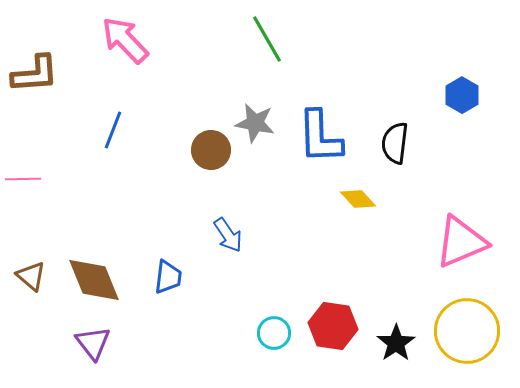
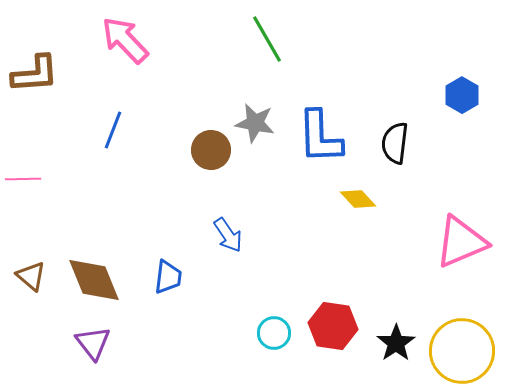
yellow circle: moved 5 px left, 20 px down
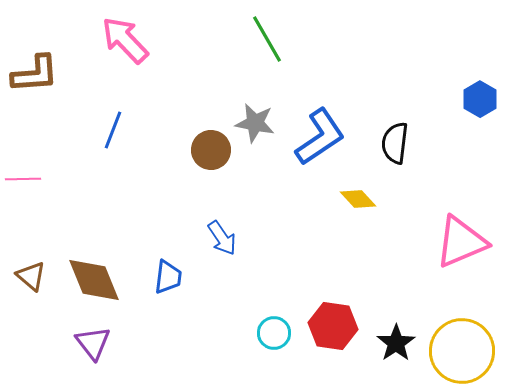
blue hexagon: moved 18 px right, 4 px down
blue L-shape: rotated 122 degrees counterclockwise
blue arrow: moved 6 px left, 3 px down
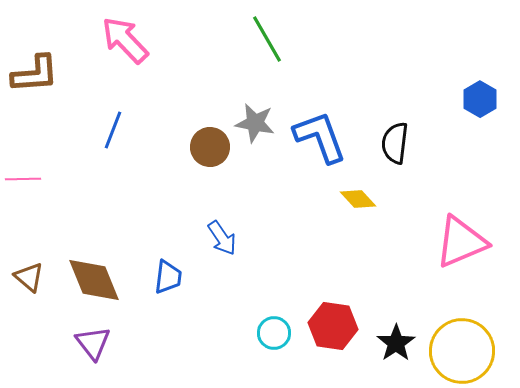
blue L-shape: rotated 76 degrees counterclockwise
brown circle: moved 1 px left, 3 px up
brown triangle: moved 2 px left, 1 px down
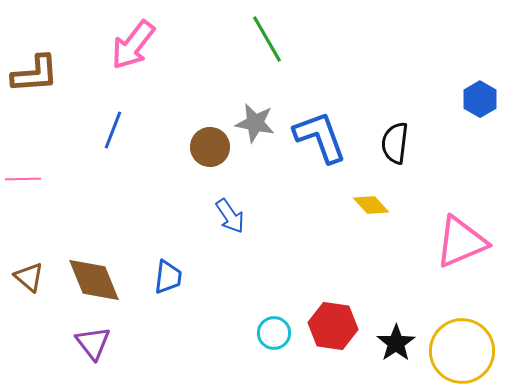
pink arrow: moved 8 px right, 5 px down; rotated 98 degrees counterclockwise
yellow diamond: moved 13 px right, 6 px down
blue arrow: moved 8 px right, 22 px up
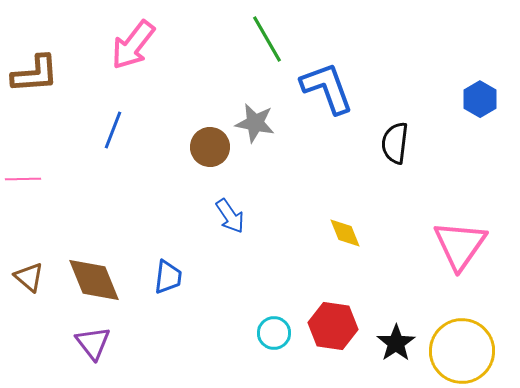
blue L-shape: moved 7 px right, 49 px up
yellow diamond: moved 26 px left, 28 px down; rotated 21 degrees clockwise
pink triangle: moved 1 px left, 3 px down; rotated 32 degrees counterclockwise
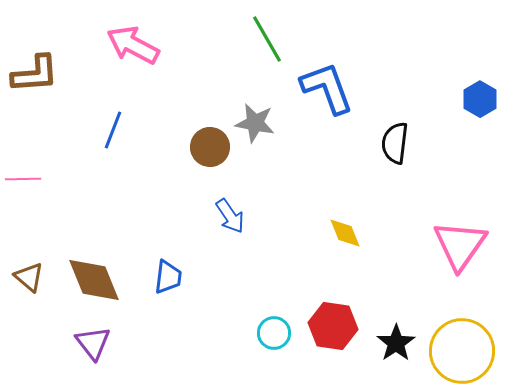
pink arrow: rotated 80 degrees clockwise
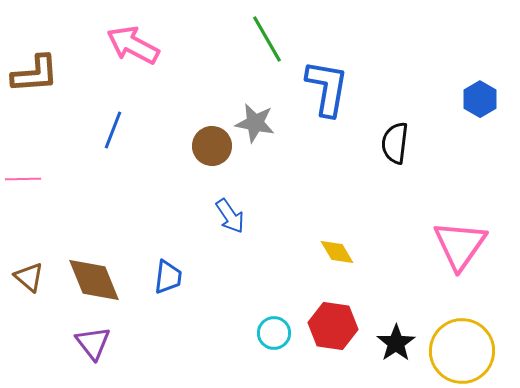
blue L-shape: rotated 30 degrees clockwise
brown circle: moved 2 px right, 1 px up
yellow diamond: moved 8 px left, 19 px down; rotated 9 degrees counterclockwise
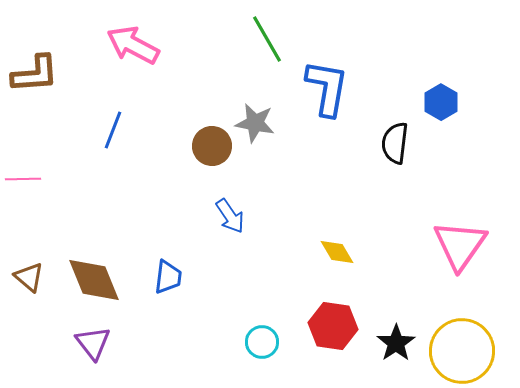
blue hexagon: moved 39 px left, 3 px down
cyan circle: moved 12 px left, 9 px down
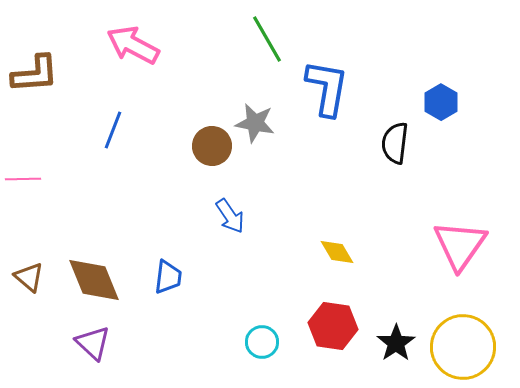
purple triangle: rotated 9 degrees counterclockwise
yellow circle: moved 1 px right, 4 px up
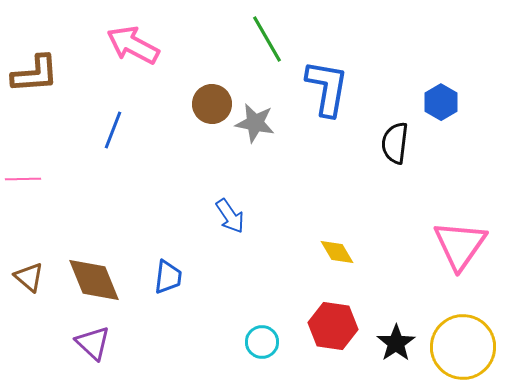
brown circle: moved 42 px up
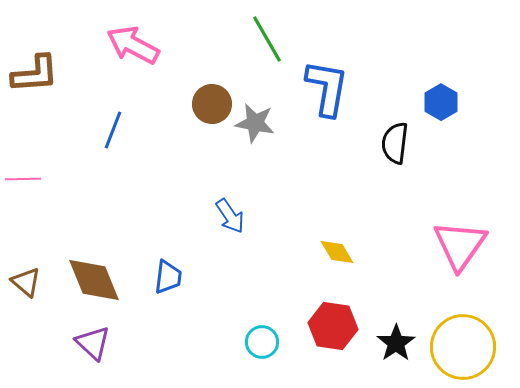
brown triangle: moved 3 px left, 5 px down
